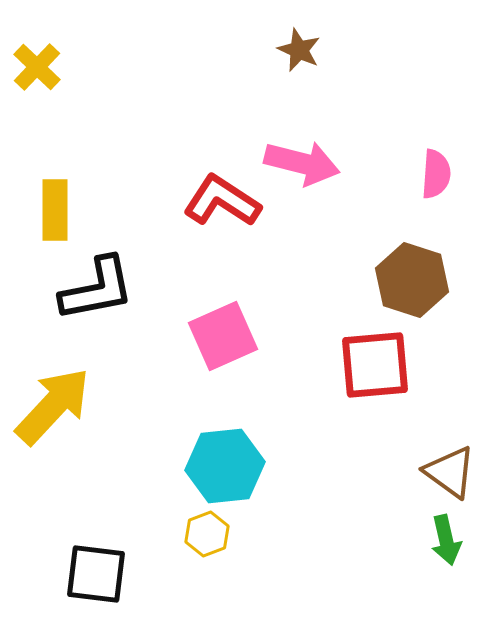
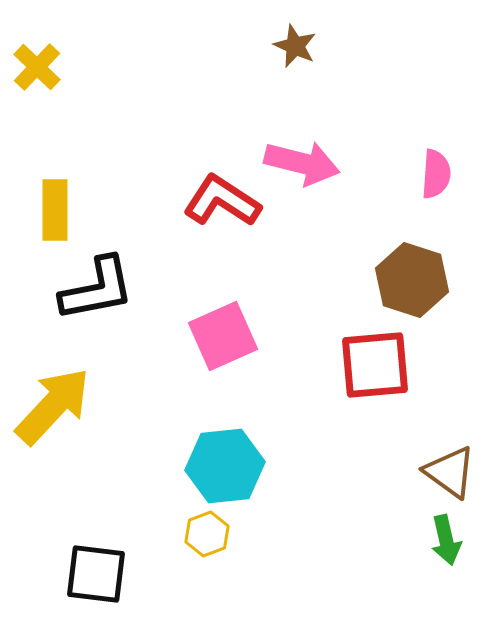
brown star: moved 4 px left, 4 px up
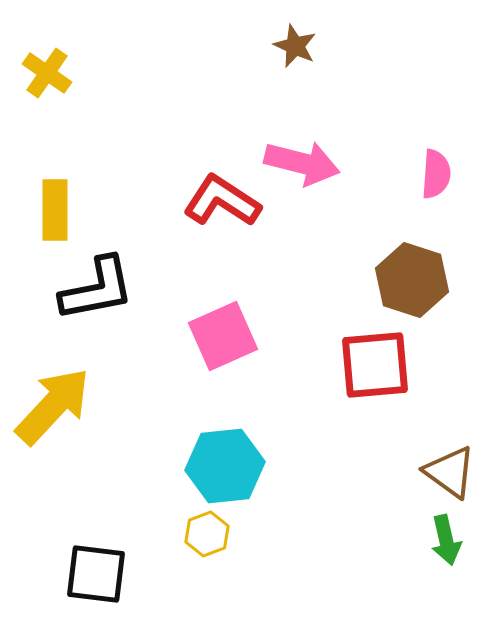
yellow cross: moved 10 px right, 6 px down; rotated 9 degrees counterclockwise
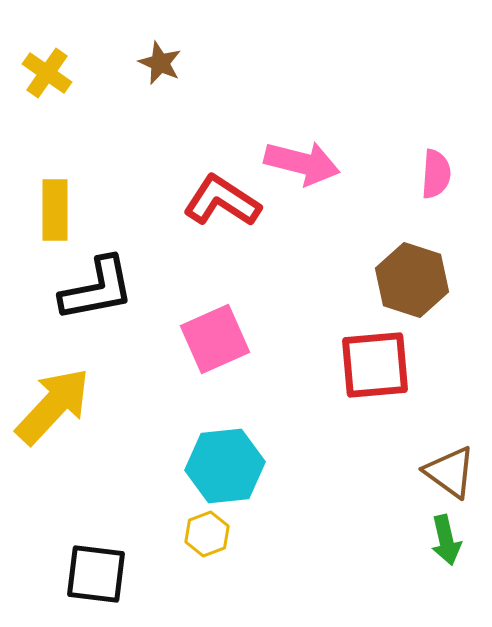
brown star: moved 135 px left, 17 px down
pink square: moved 8 px left, 3 px down
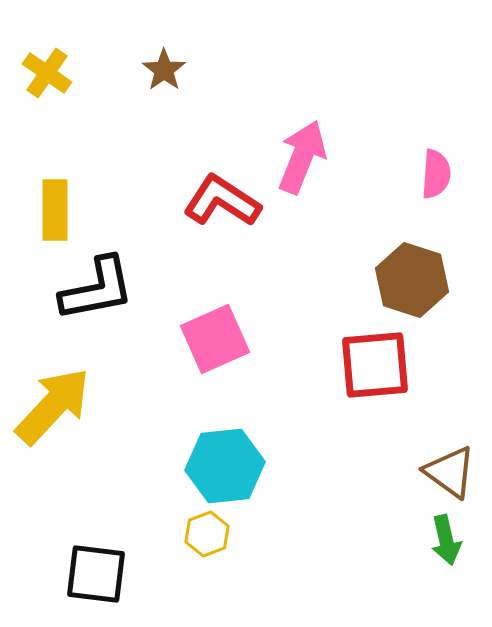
brown star: moved 4 px right, 7 px down; rotated 12 degrees clockwise
pink arrow: moved 6 px up; rotated 82 degrees counterclockwise
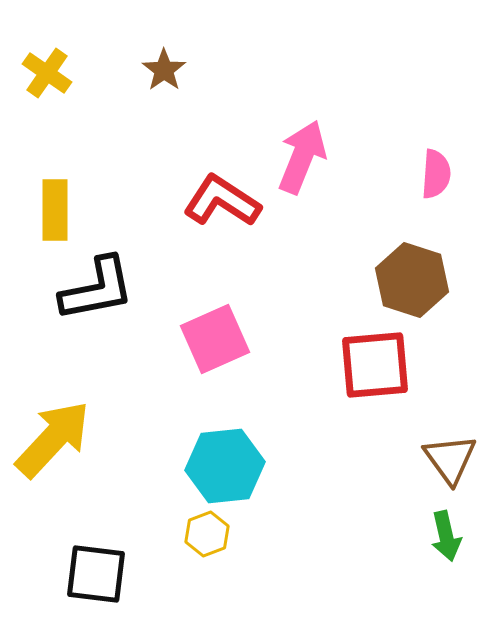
yellow arrow: moved 33 px down
brown triangle: moved 13 px up; rotated 18 degrees clockwise
green arrow: moved 4 px up
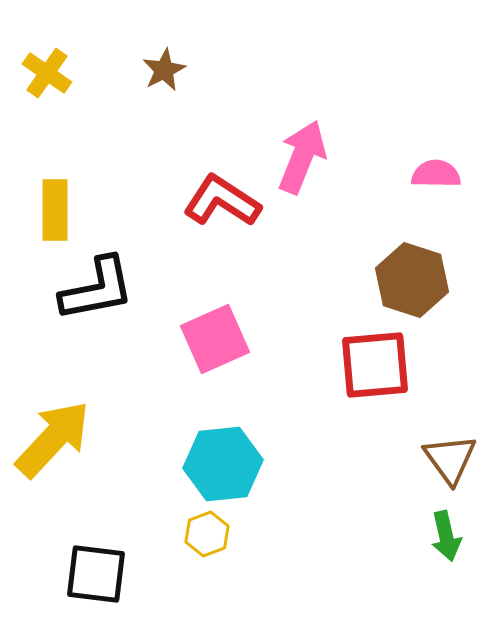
brown star: rotated 9 degrees clockwise
pink semicircle: rotated 93 degrees counterclockwise
cyan hexagon: moved 2 px left, 2 px up
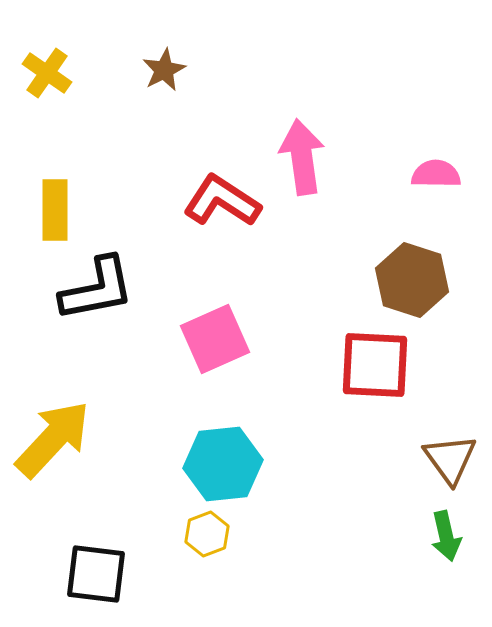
pink arrow: rotated 30 degrees counterclockwise
red square: rotated 8 degrees clockwise
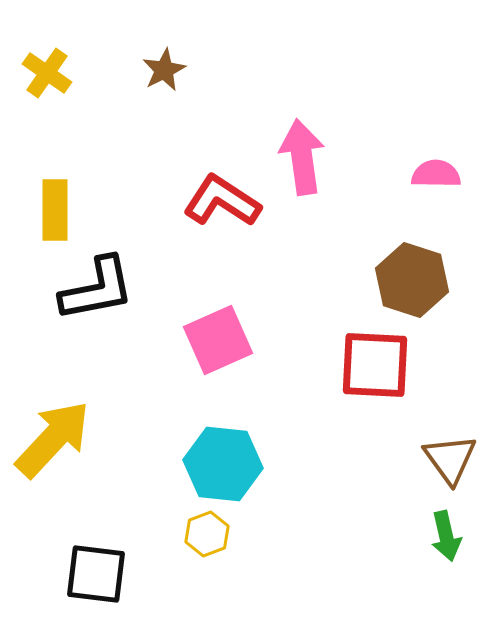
pink square: moved 3 px right, 1 px down
cyan hexagon: rotated 12 degrees clockwise
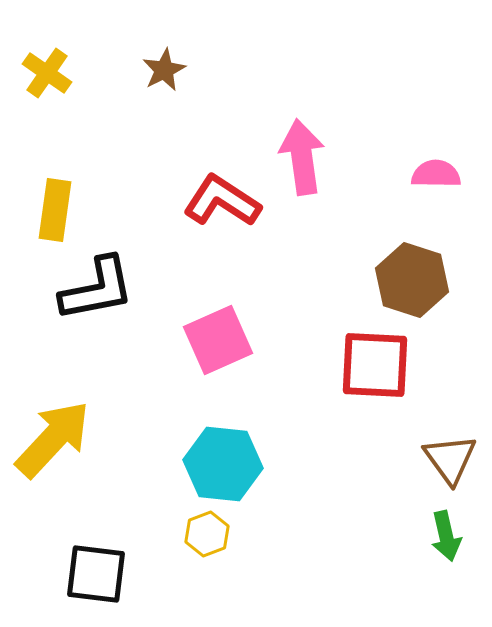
yellow rectangle: rotated 8 degrees clockwise
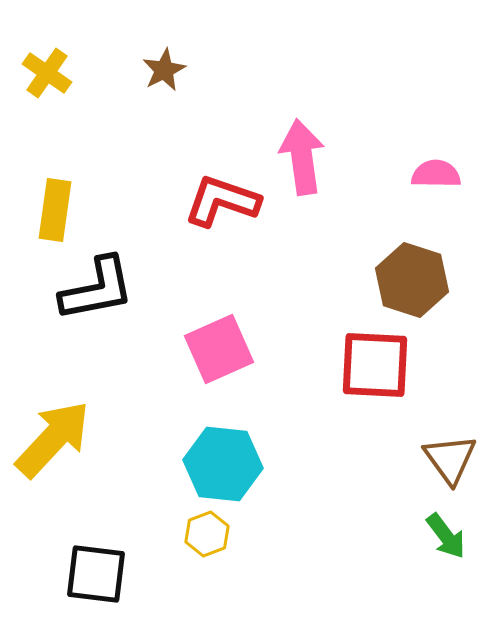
red L-shape: rotated 14 degrees counterclockwise
pink square: moved 1 px right, 9 px down
green arrow: rotated 24 degrees counterclockwise
